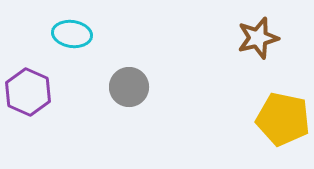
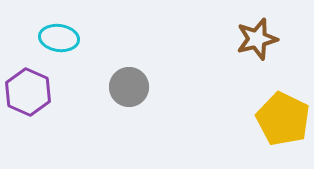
cyan ellipse: moved 13 px left, 4 px down
brown star: moved 1 px left, 1 px down
yellow pentagon: rotated 14 degrees clockwise
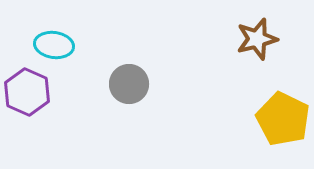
cyan ellipse: moved 5 px left, 7 px down
gray circle: moved 3 px up
purple hexagon: moved 1 px left
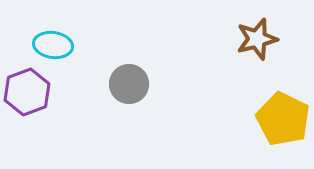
cyan ellipse: moved 1 px left
purple hexagon: rotated 15 degrees clockwise
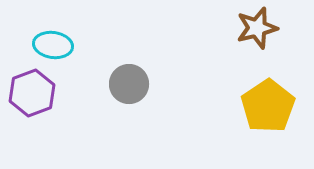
brown star: moved 11 px up
purple hexagon: moved 5 px right, 1 px down
yellow pentagon: moved 15 px left, 13 px up; rotated 12 degrees clockwise
